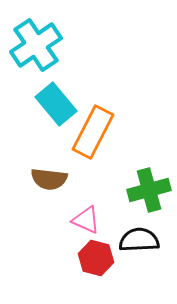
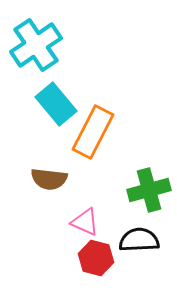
pink triangle: moved 1 px left, 2 px down
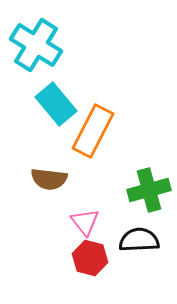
cyan cross: rotated 24 degrees counterclockwise
orange rectangle: moved 1 px up
pink triangle: rotated 28 degrees clockwise
red hexagon: moved 6 px left
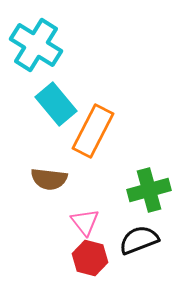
black semicircle: rotated 18 degrees counterclockwise
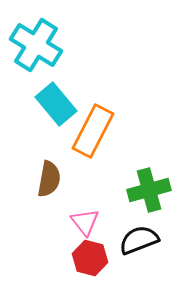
brown semicircle: rotated 87 degrees counterclockwise
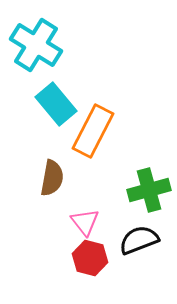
brown semicircle: moved 3 px right, 1 px up
